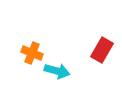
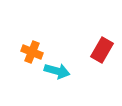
orange cross: moved 1 px up
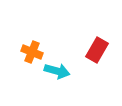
red rectangle: moved 5 px left
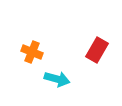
cyan arrow: moved 8 px down
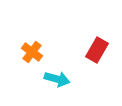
orange cross: rotated 15 degrees clockwise
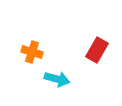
orange cross: rotated 20 degrees counterclockwise
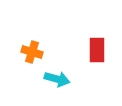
red rectangle: rotated 30 degrees counterclockwise
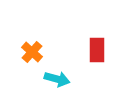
orange cross: rotated 25 degrees clockwise
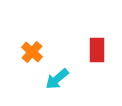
cyan arrow: rotated 125 degrees clockwise
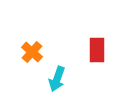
cyan arrow: rotated 30 degrees counterclockwise
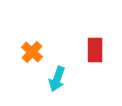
red rectangle: moved 2 px left
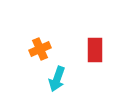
orange cross: moved 8 px right, 3 px up; rotated 25 degrees clockwise
